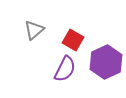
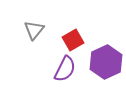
gray triangle: rotated 10 degrees counterclockwise
red square: rotated 30 degrees clockwise
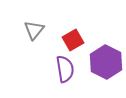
purple hexagon: rotated 8 degrees counterclockwise
purple semicircle: rotated 36 degrees counterclockwise
